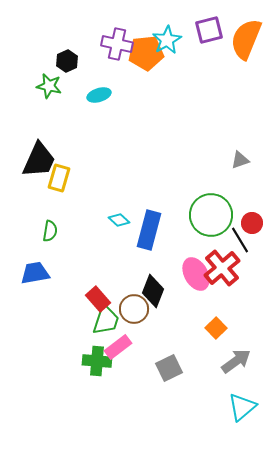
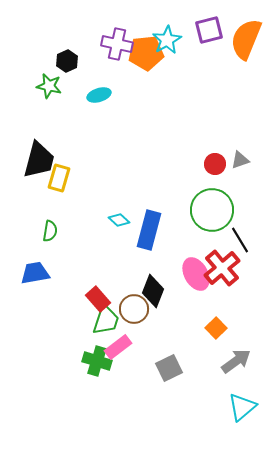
black trapezoid: rotated 9 degrees counterclockwise
green circle: moved 1 px right, 5 px up
red circle: moved 37 px left, 59 px up
green cross: rotated 12 degrees clockwise
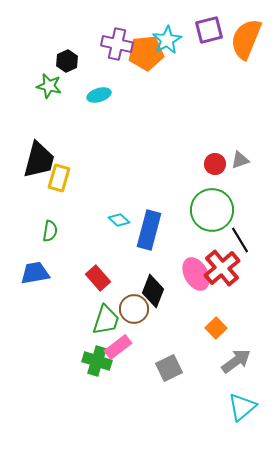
red rectangle: moved 21 px up
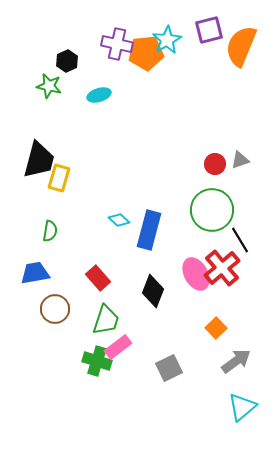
orange semicircle: moved 5 px left, 7 px down
brown circle: moved 79 px left
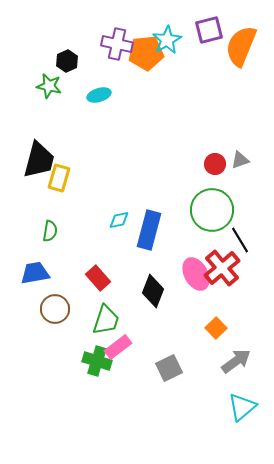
cyan diamond: rotated 55 degrees counterclockwise
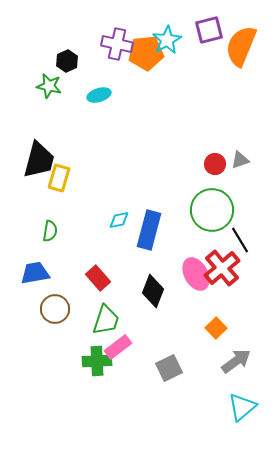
green cross: rotated 20 degrees counterclockwise
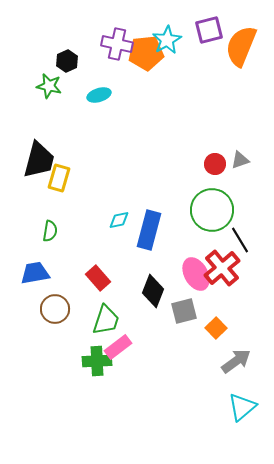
gray square: moved 15 px right, 57 px up; rotated 12 degrees clockwise
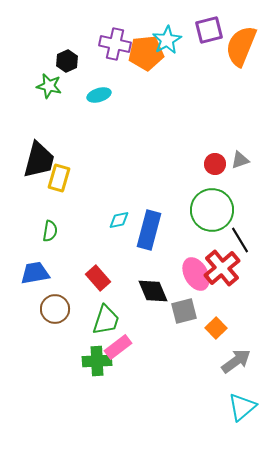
purple cross: moved 2 px left
black diamond: rotated 44 degrees counterclockwise
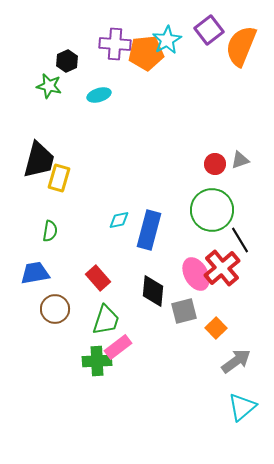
purple square: rotated 24 degrees counterclockwise
purple cross: rotated 8 degrees counterclockwise
black diamond: rotated 28 degrees clockwise
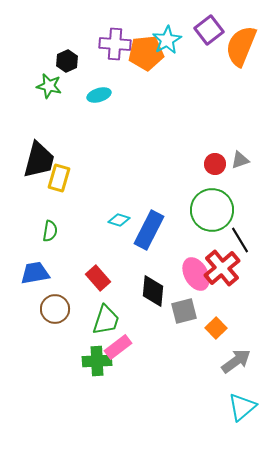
cyan diamond: rotated 30 degrees clockwise
blue rectangle: rotated 12 degrees clockwise
